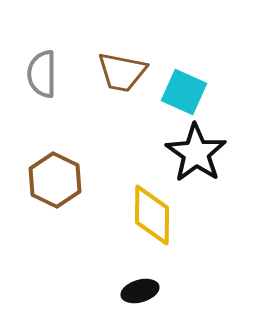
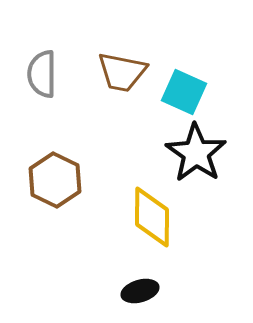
yellow diamond: moved 2 px down
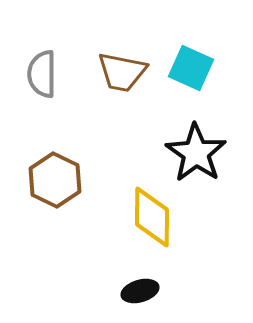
cyan square: moved 7 px right, 24 px up
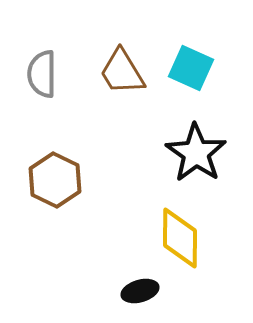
brown trapezoid: rotated 48 degrees clockwise
yellow diamond: moved 28 px right, 21 px down
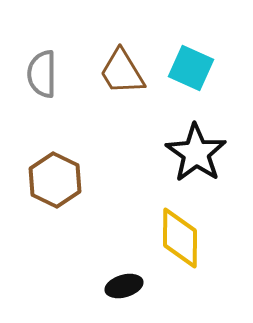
black ellipse: moved 16 px left, 5 px up
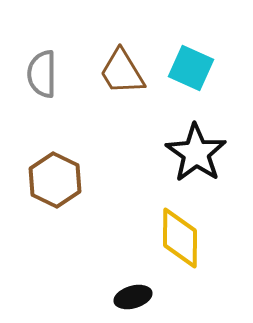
black ellipse: moved 9 px right, 11 px down
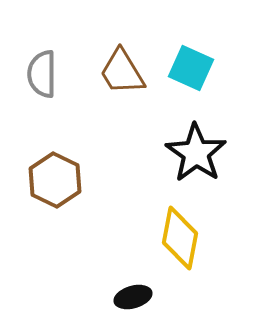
yellow diamond: rotated 10 degrees clockwise
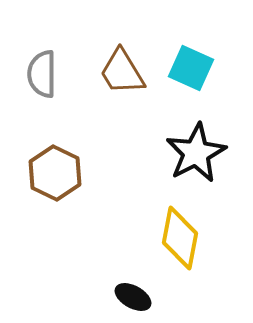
black star: rotated 10 degrees clockwise
brown hexagon: moved 7 px up
black ellipse: rotated 45 degrees clockwise
